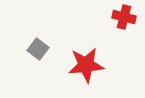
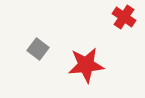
red cross: rotated 20 degrees clockwise
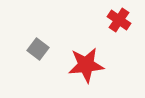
red cross: moved 5 px left, 3 px down
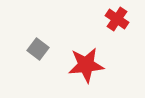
red cross: moved 2 px left, 1 px up
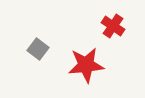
red cross: moved 4 px left, 7 px down
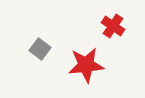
gray square: moved 2 px right
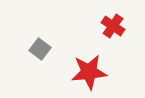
red star: moved 3 px right, 7 px down
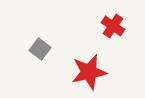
red star: rotated 6 degrees counterclockwise
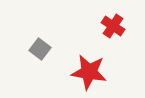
red star: rotated 21 degrees clockwise
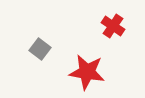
red star: moved 2 px left
